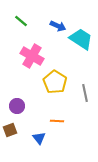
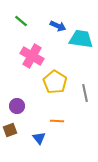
cyan trapezoid: rotated 25 degrees counterclockwise
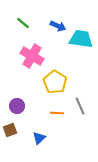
green line: moved 2 px right, 2 px down
gray line: moved 5 px left, 13 px down; rotated 12 degrees counterclockwise
orange line: moved 8 px up
blue triangle: rotated 24 degrees clockwise
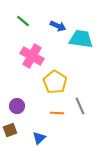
green line: moved 2 px up
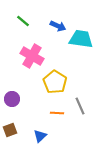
purple circle: moved 5 px left, 7 px up
blue triangle: moved 1 px right, 2 px up
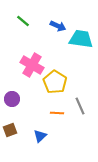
pink cross: moved 9 px down
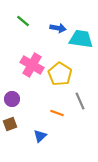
blue arrow: moved 2 px down; rotated 14 degrees counterclockwise
yellow pentagon: moved 5 px right, 8 px up
gray line: moved 5 px up
orange line: rotated 16 degrees clockwise
brown square: moved 6 px up
